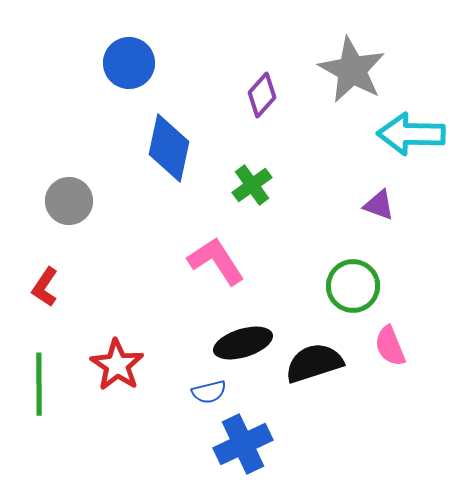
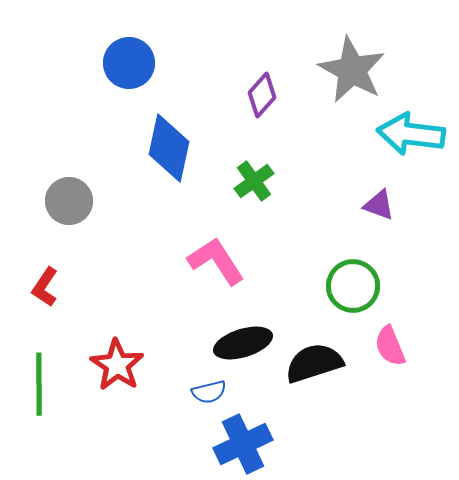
cyan arrow: rotated 6 degrees clockwise
green cross: moved 2 px right, 4 px up
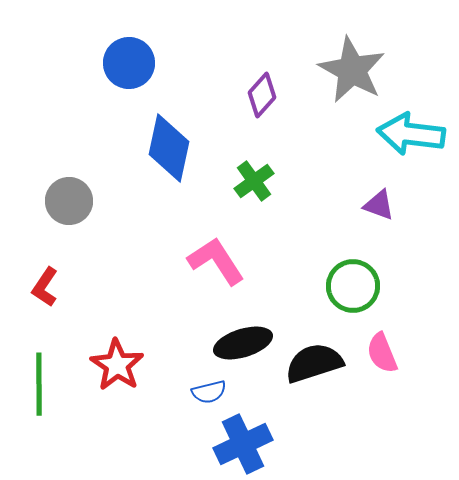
pink semicircle: moved 8 px left, 7 px down
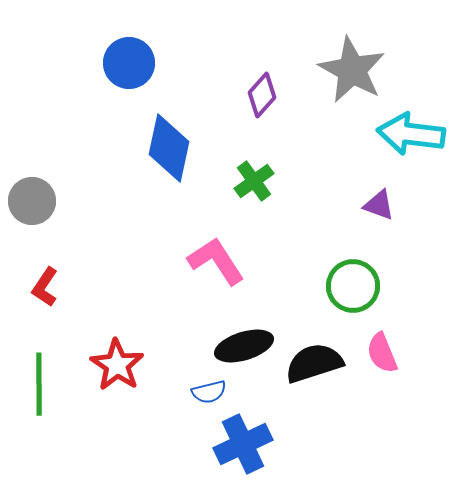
gray circle: moved 37 px left
black ellipse: moved 1 px right, 3 px down
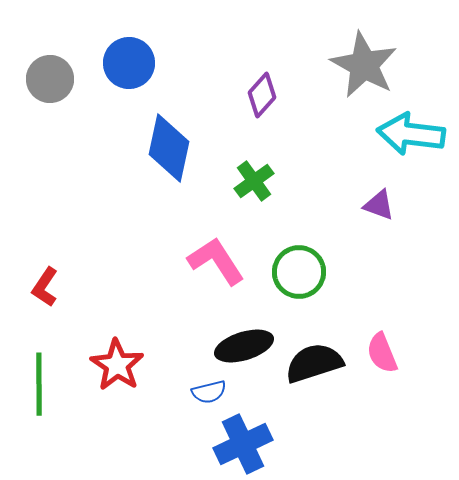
gray star: moved 12 px right, 5 px up
gray circle: moved 18 px right, 122 px up
green circle: moved 54 px left, 14 px up
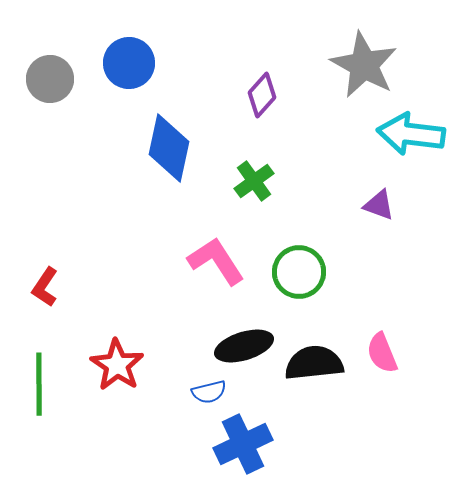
black semicircle: rotated 12 degrees clockwise
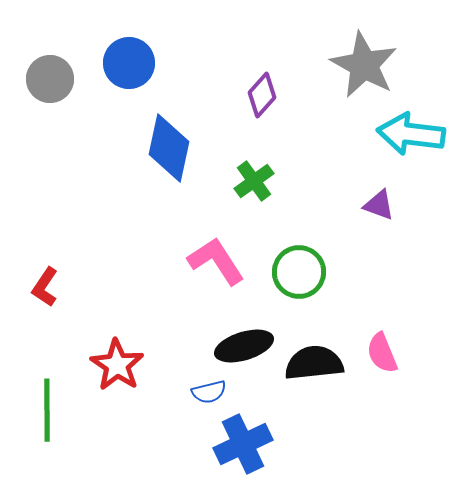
green line: moved 8 px right, 26 px down
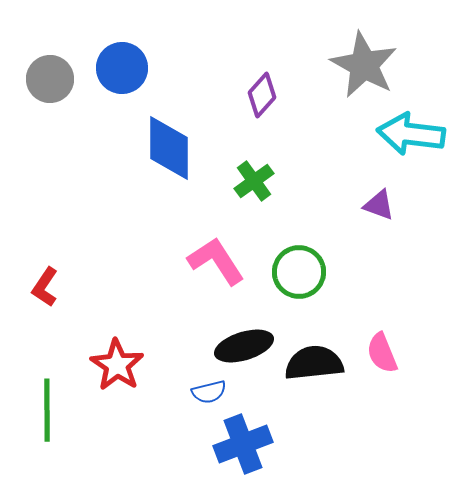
blue circle: moved 7 px left, 5 px down
blue diamond: rotated 12 degrees counterclockwise
blue cross: rotated 4 degrees clockwise
